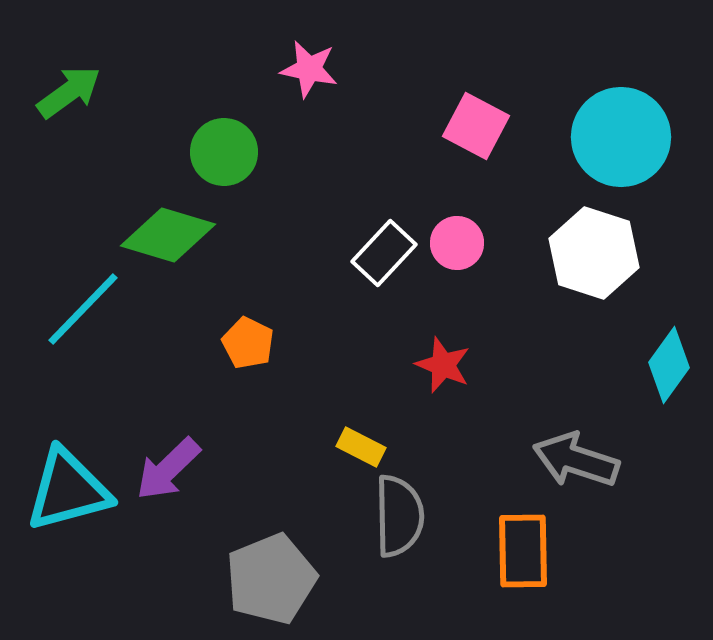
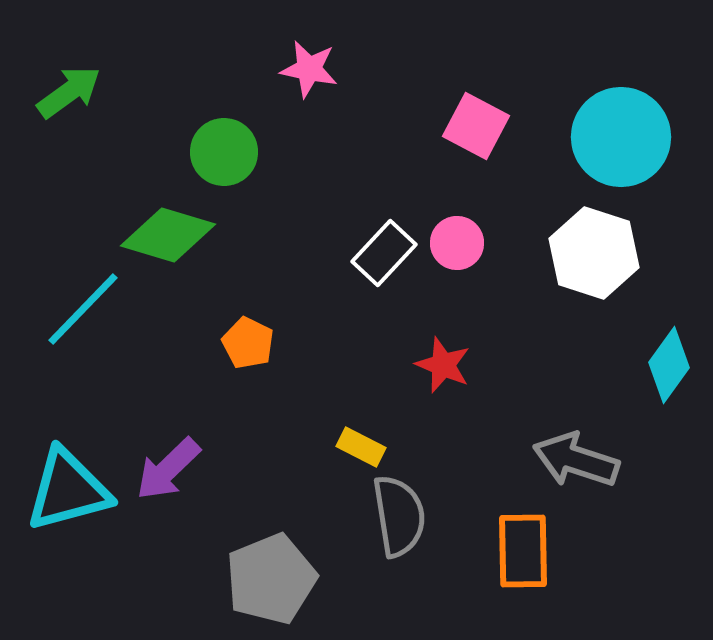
gray semicircle: rotated 8 degrees counterclockwise
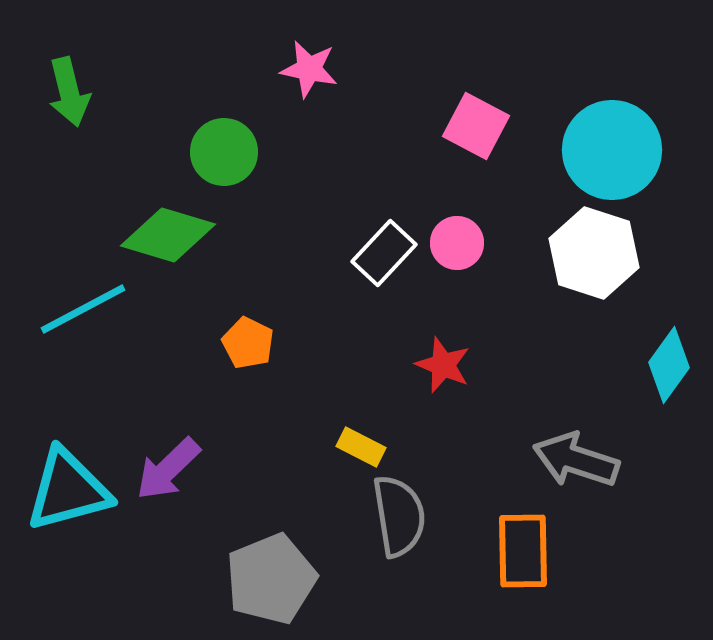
green arrow: rotated 112 degrees clockwise
cyan circle: moved 9 px left, 13 px down
cyan line: rotated 18 degrees clockwise
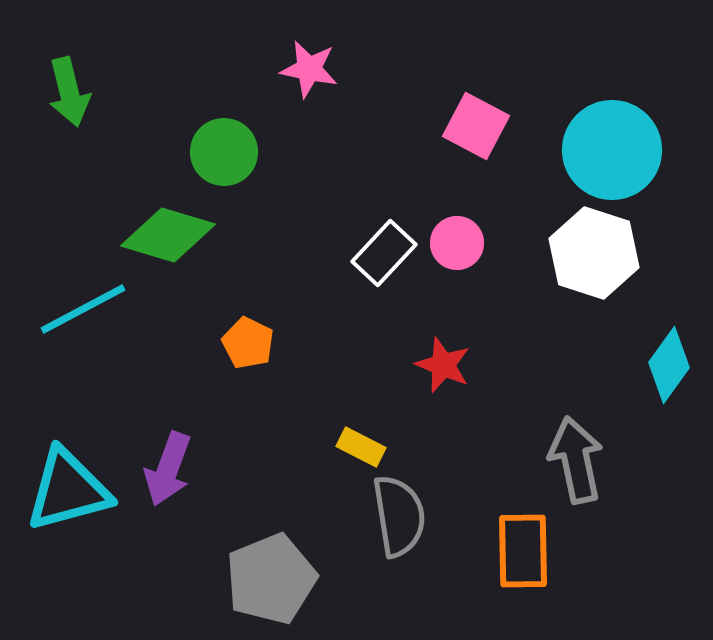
gray arrow: rotated 60 degrees clockwise
purple arrow: rotated 26 degrees counterclockwise
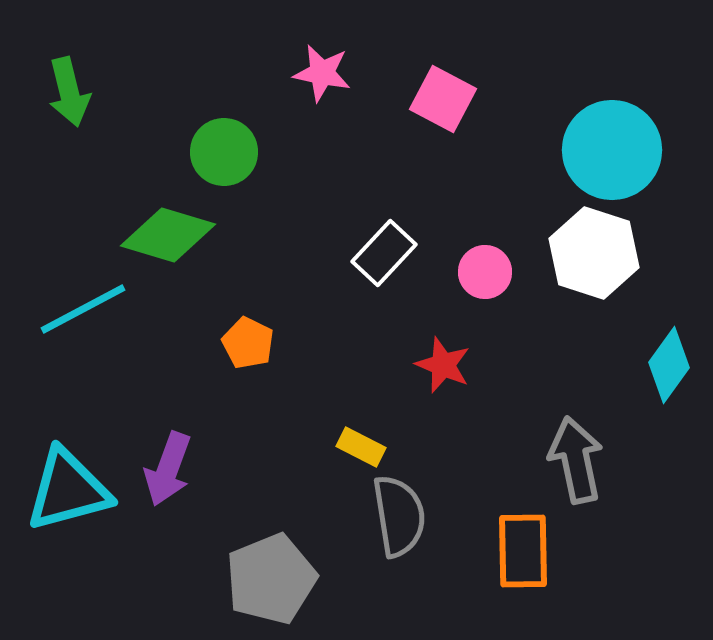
pink star: moved 13 px right, 4 px down
pink square: moved 33 px left, 27 px up
pink circle: moved 28 px right, 29 px down
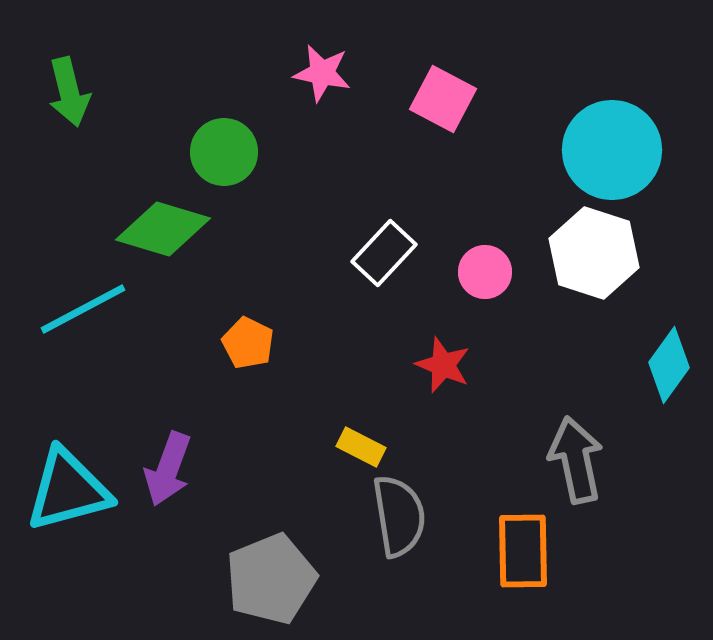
green diamond: moved 5 px left, 6 px up
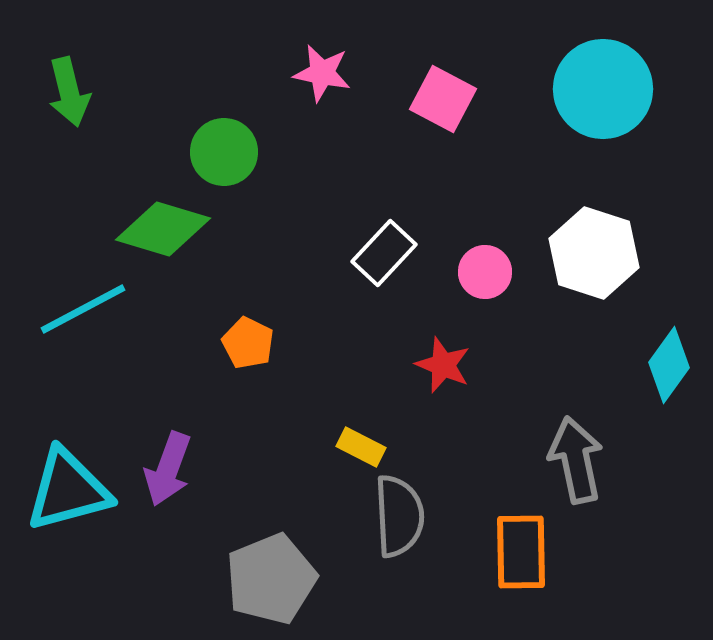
cyan circle: moved 9 px left, 61 px up
gray semicircle: rotated 6 degrees clockwise
orange rectangle: moved 2 px left, 1 px down
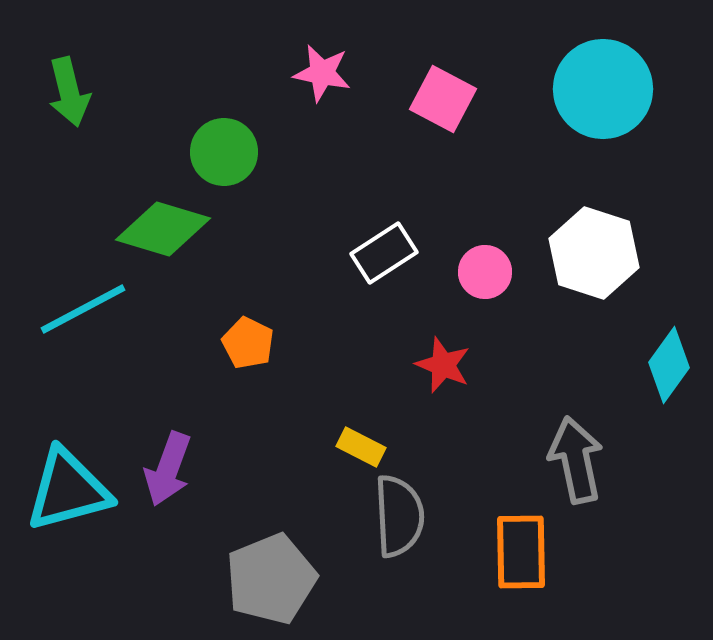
white rectangle: rotated 14 degrees clockwise
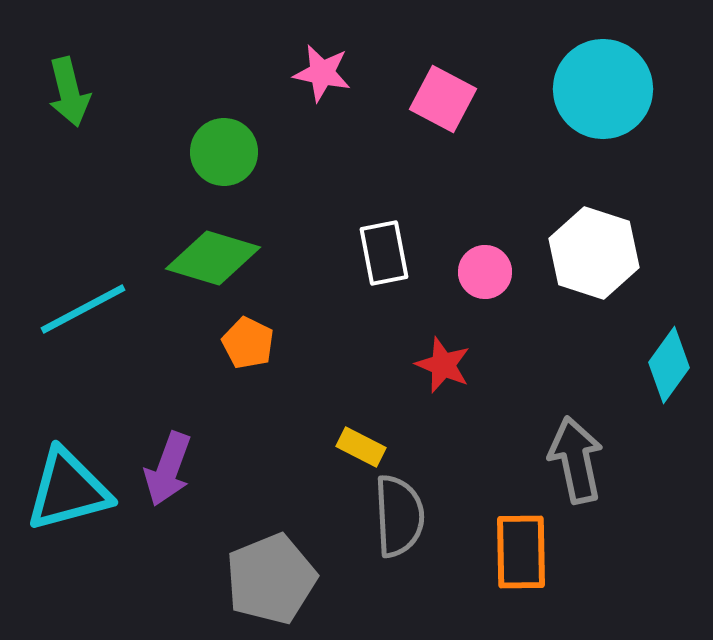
green diamond: moved 50 px right, 29 px down
white rectangle: rotated 68 degrees counterclockwise
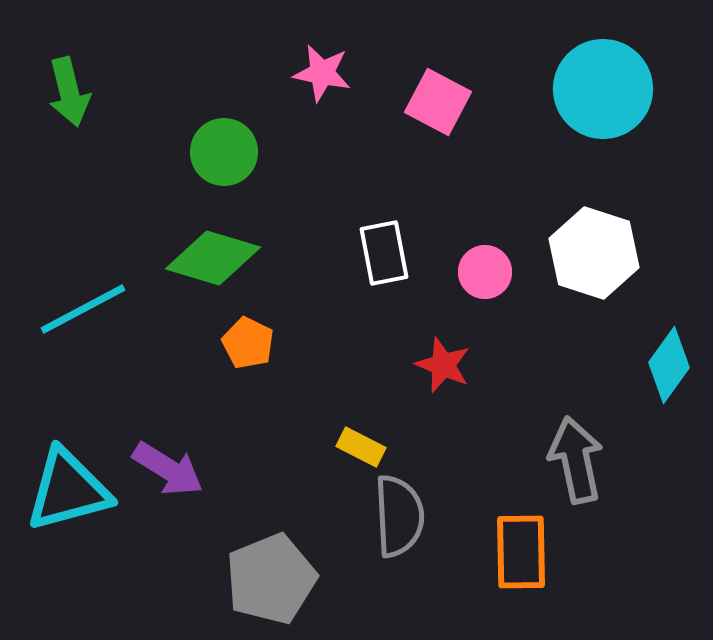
pink square: moved 5 px left, 3 px down
purple arrow: rotated 78 degrees counterclockwise
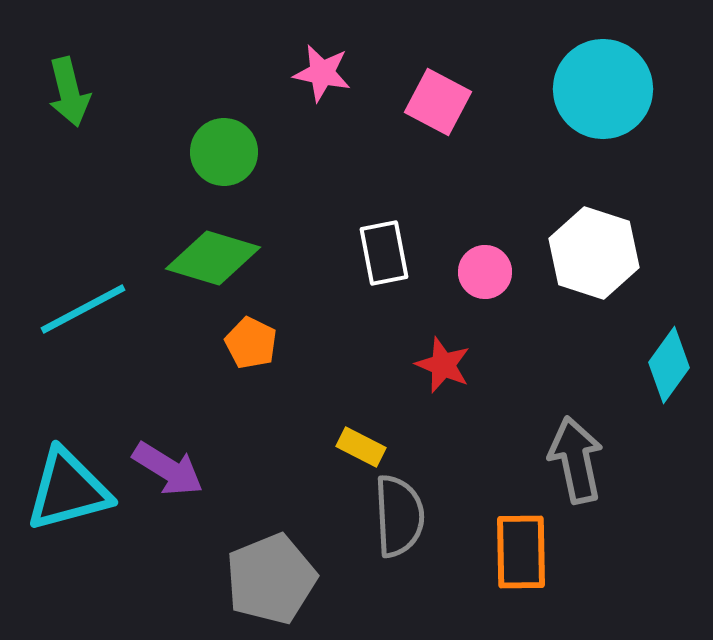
orange pentagon: moved 3 px right
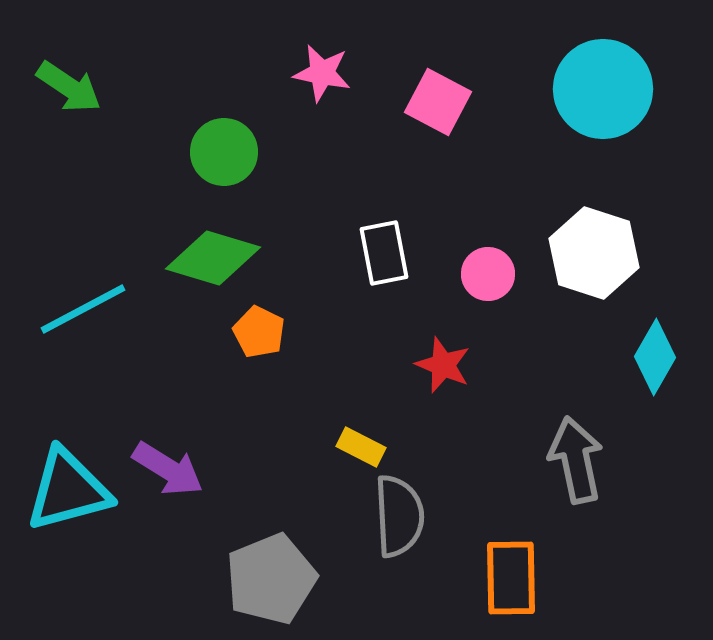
green arrow: moved 5 px up; rotated 42 degrees counterclockwise
pink circle: moved 3 px right, 2 px down
orange pentagon: moved 8 px right, 11 px up
cyan diamond: moved 14 px left, 8 px up; rotated 6 degrees counterclockwise
orange rectangle: moved 10 px left, 26 px down
